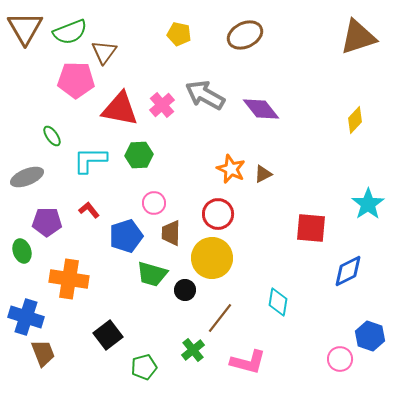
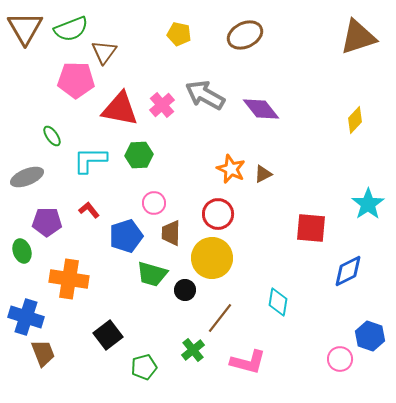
green semicircle at (70, 32): moved 1 px right, 3 px up
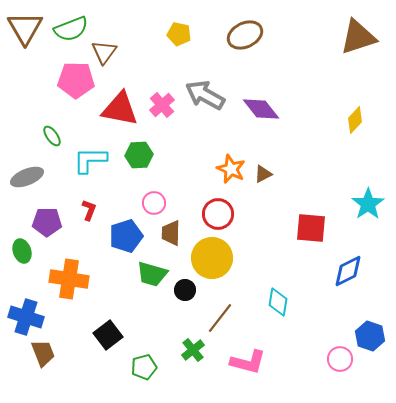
red L-shape at (89, 210): rotated 60 degrees clockwise
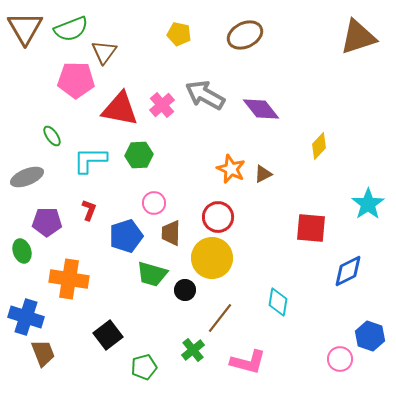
yellow diamond at (355, 120): moved 36 px left, 26 px down
red circle at (218, 214): moved 3 px down
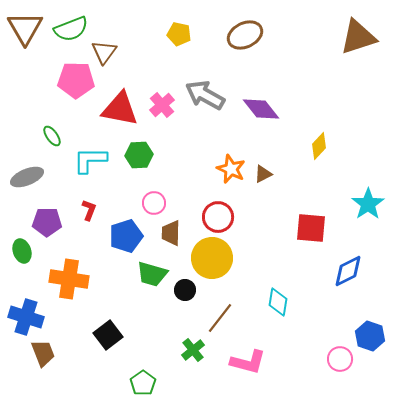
green pentagon at (144, 367): moved 1 px left, 16 px down; rotated 20 degrees counterclockwise
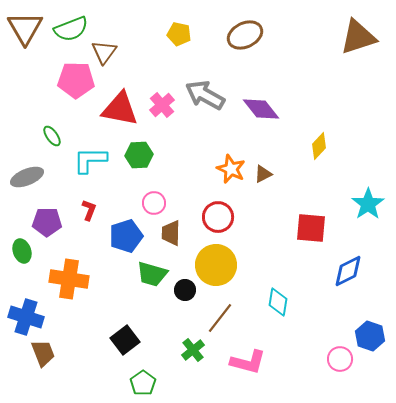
yellow circle at (212, 258): moved 4 px right, 7 px down
black square at (108, 335): moved 17 px right, 5 px down
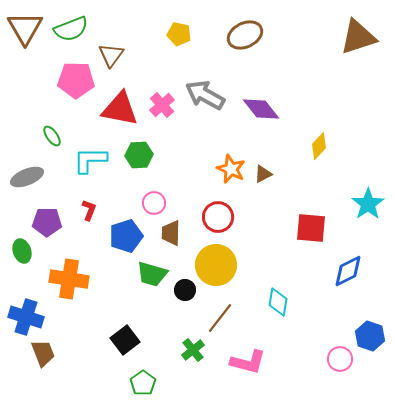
brown triangle at (104, 52): moved 7 px right, 3 px down
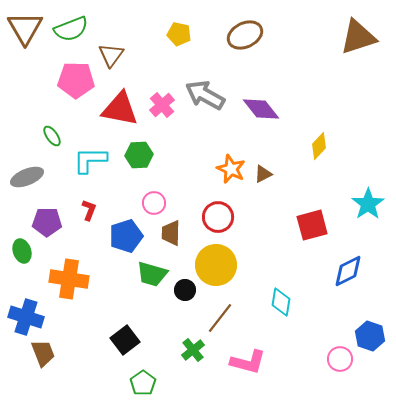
red square at (311, 228): moved 1 px right, 3 px up; rotated 20 degrees counterclockwise
cyan diamond at (278, 302): moved 3 px right
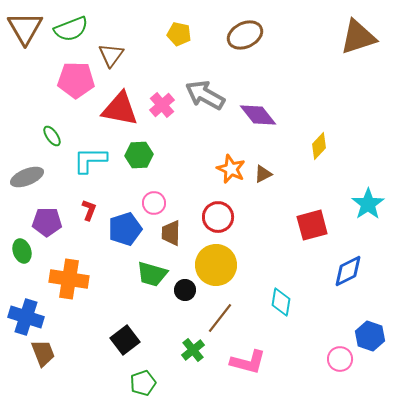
purple diamond at (261, 109): moved 3 px left, 6 px down
blue pentagon at (126, 236): moved 1 px left, 7 px up
green pentagon at (143, 383): rotated 15 degrees clockwise
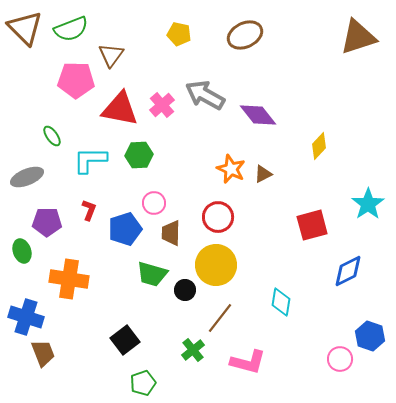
brown triangle at (25, 28): rotated 15 degrees counterclockwise
